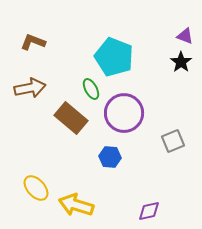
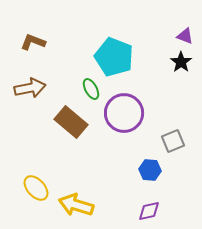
brown rectangle: moved 4 px down
blue hexagon: moved 40 px right, 13 px down
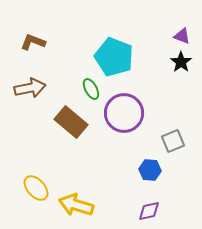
purple triangle: moved 3 px left
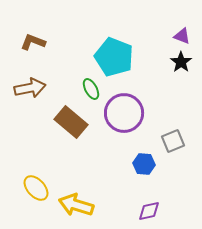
blue hexagon: moved 6 px left, 6 px up
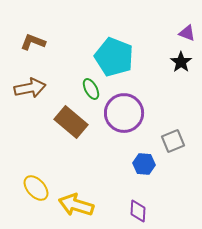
purple triangle: moved 5 px right, 3 px up
purple diamond: moved 11 px left; rotated 75 degrees counterclockwise
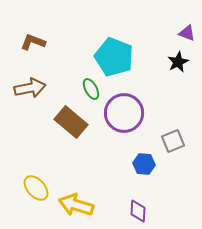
black star: moved 3 px left; rotated 10 degrees clockwise
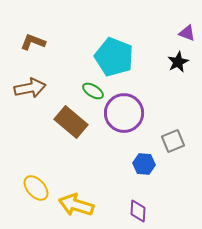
green ellipse: moved 2 px right, 2 px down; rotated 30 degrees counterclockwise
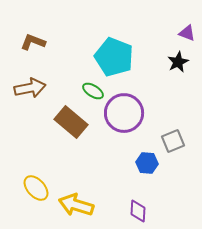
blue hexagon: moved 3 px right, 1 px up
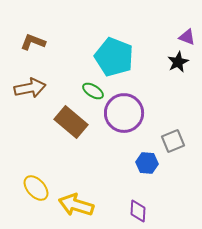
purple triangle: moved 4 px down
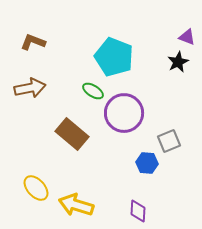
brown rectangle: moved 1 px right, 12 px down
gray square: moved 4 px left
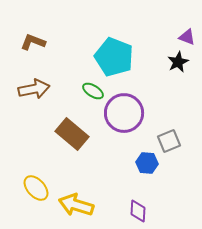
brown arrow: moved 4 px right, 1 px down
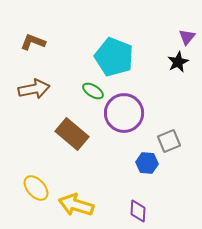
purple triangle: rotated 48 degrees clockwise
